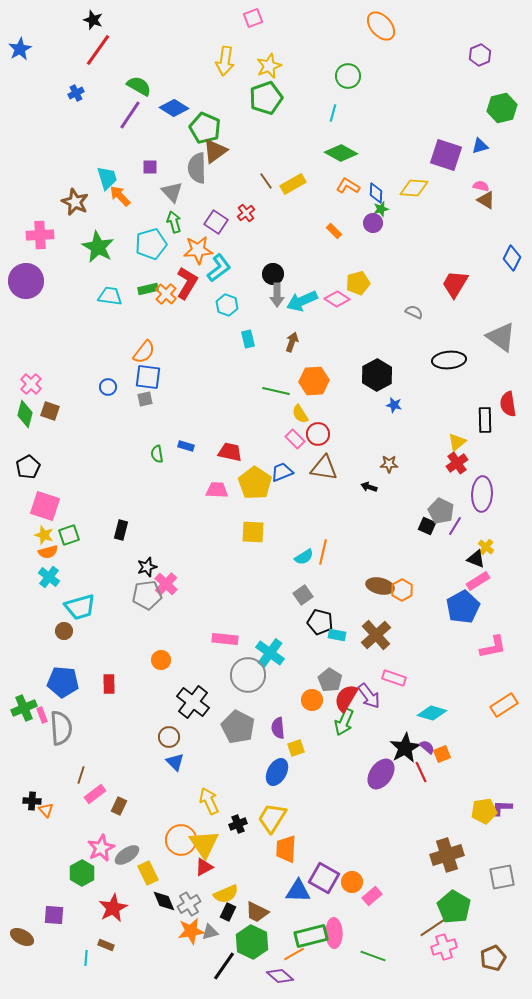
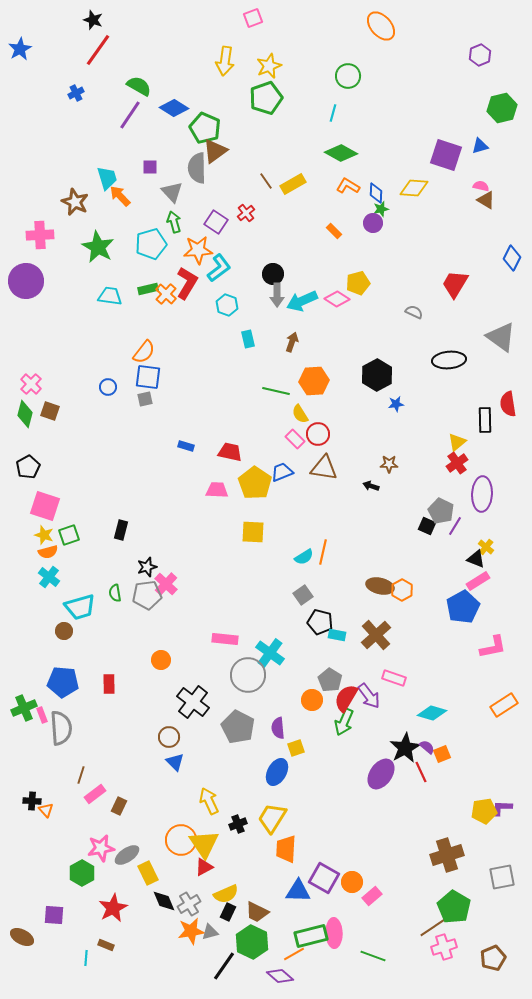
blue star at (394, 405): moved 2 px right, 1 px up; rotated 21 degrees counterclockwise
green semicircle at (157, 454): moved 42 px left, 139 px down
black arrow at (369, 487): moved 2 px right, 1 px up
pink star at (101, 848): rotated 16 degrees clockwise
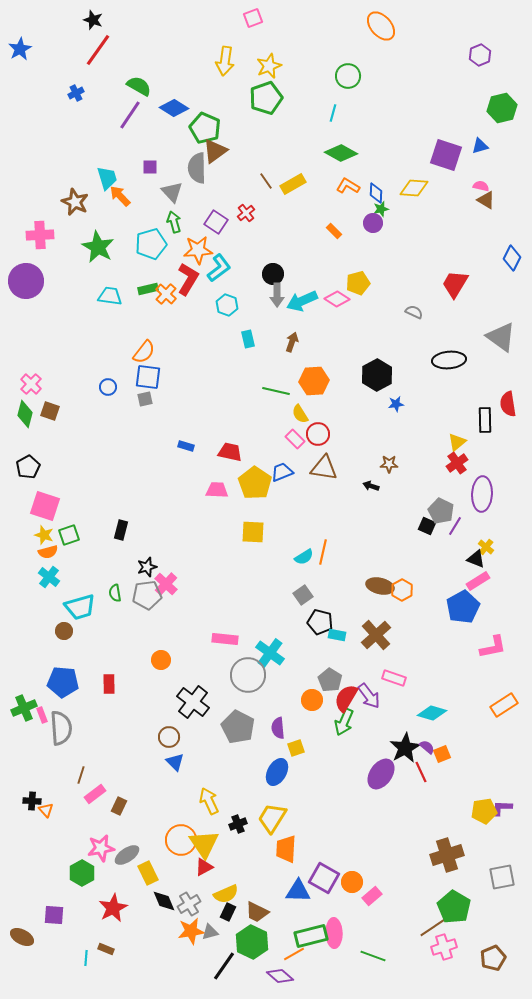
red L-shape at (187, 283): moved 1 px right, 4 px up
brown rectangle at (106, 945): moved 4 px down
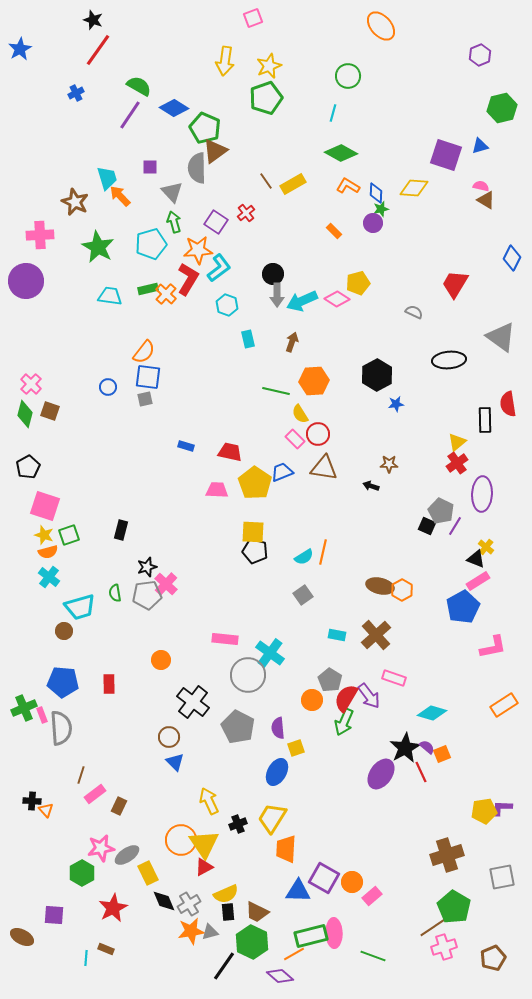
black pentagon at (320, 622): moved 65 px left, 71 px up
black rectangle at (228, 912): rotated 30 degrees counterclockwise
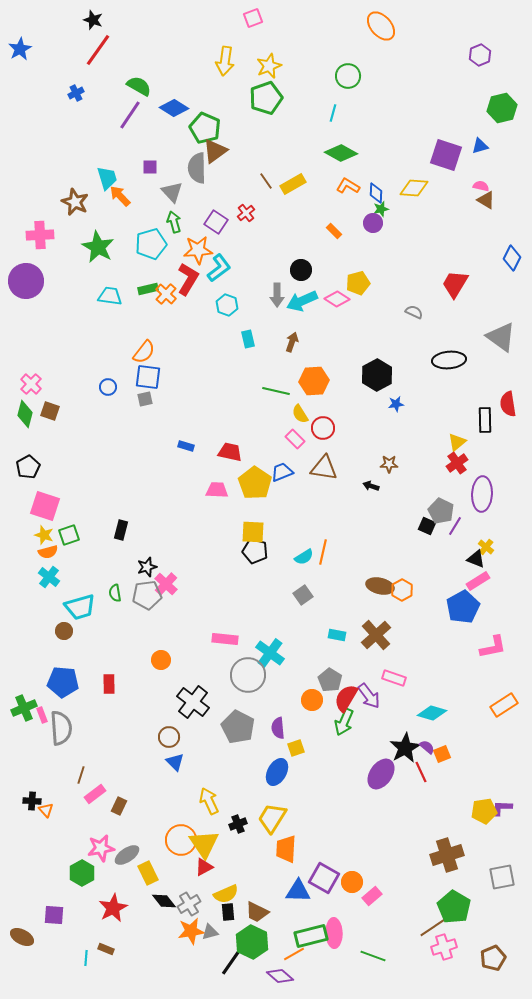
black circle at (273, 274): moved 28 px right, 4 px up
red circle at (318, 434): moved 5 px right, 6 px up
black diamond at (164, 901): rotated 15 degrees counterclockwise
black line at (224, 966): moved 8 px right, 5 px up
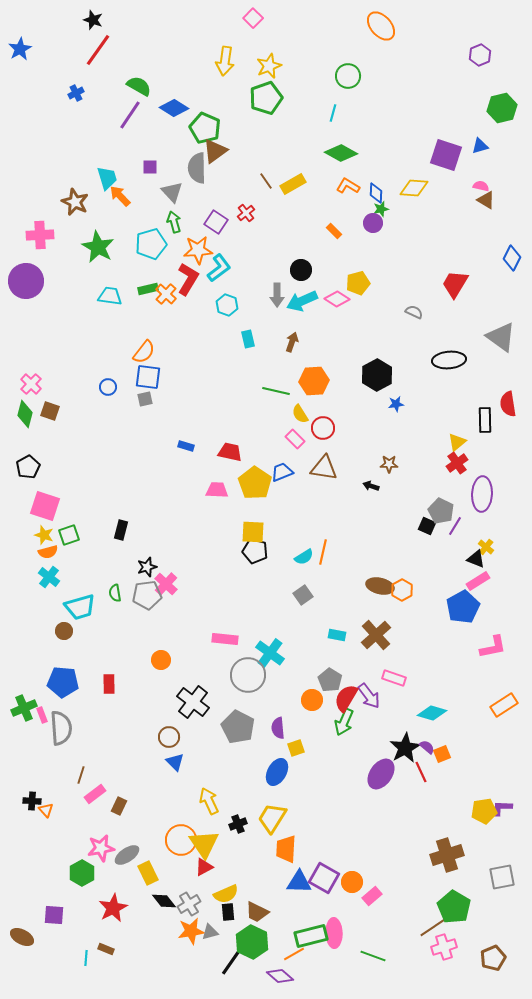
pink square at (253, 18): rotated 24 degrees counterclockwise
blue triangle at (298, 891): moved 1 px right, 9 px up
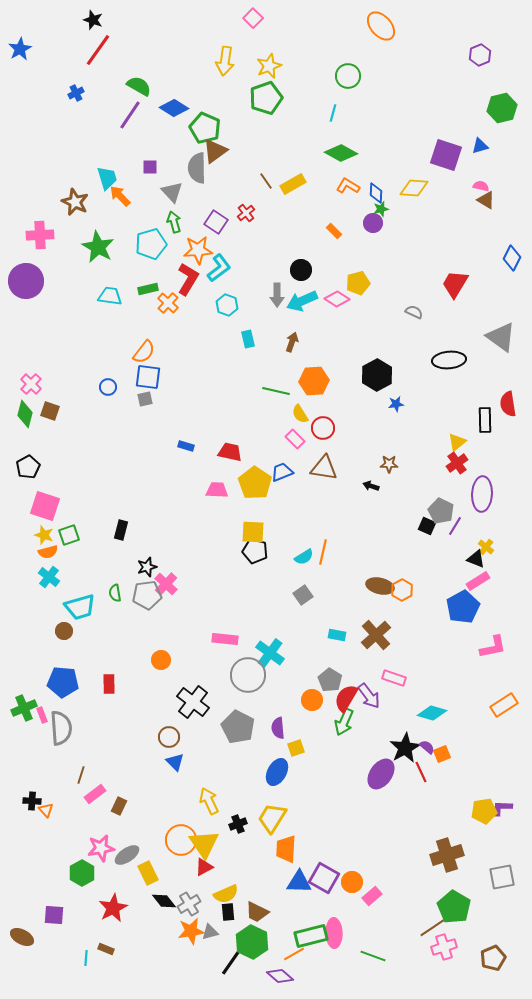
orange cross at (166, 294): moved 2 px right, 9 px down
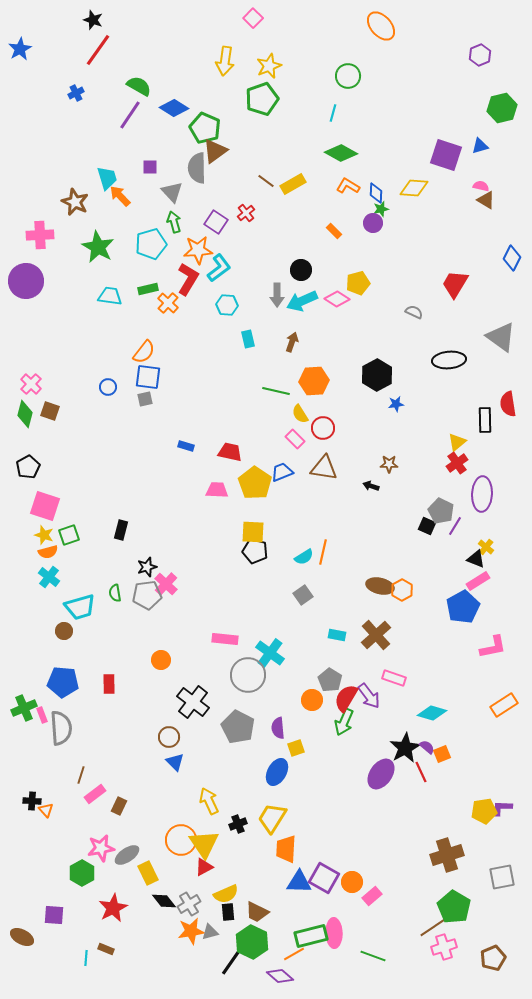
green pentagon at (266, 98): moved 4 px left, 1 px down
brown line at (266, 181): rotated 18 degrees counterclockwise
cyan hexagon at (227, 305): rotated 15 degrees counterclockwise
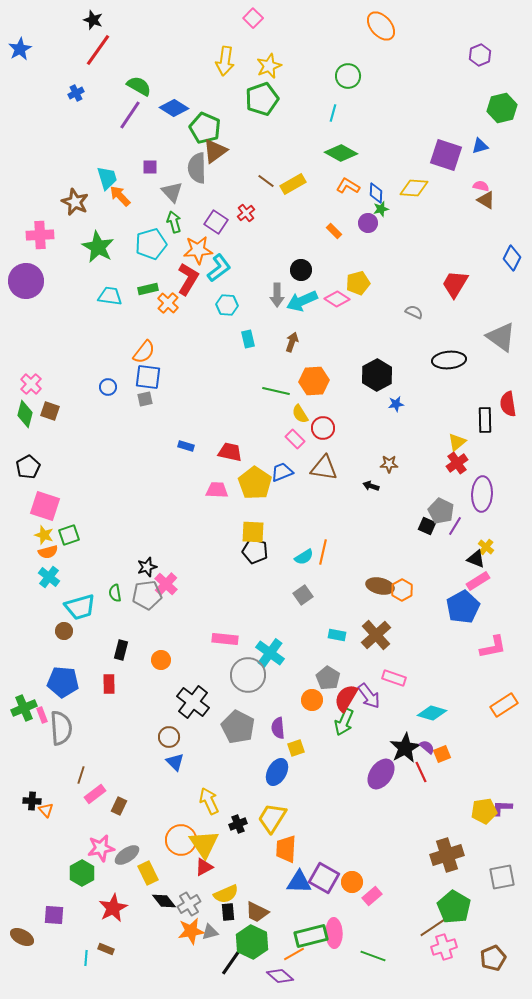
purple circle at (373, 223): moved 5 px left
black rectangle at (121, 530): moved 120 px down
gray pentagon at (330, 680): moved 2 px left, 2 px up
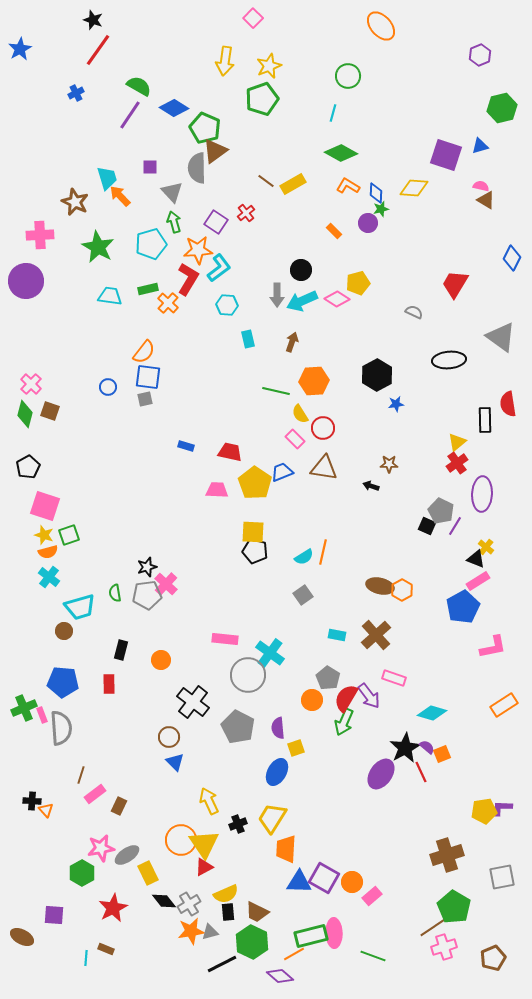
black line at (232, 961): moved 10 px left, 3 px down; rotated 28 degrees clockwise
